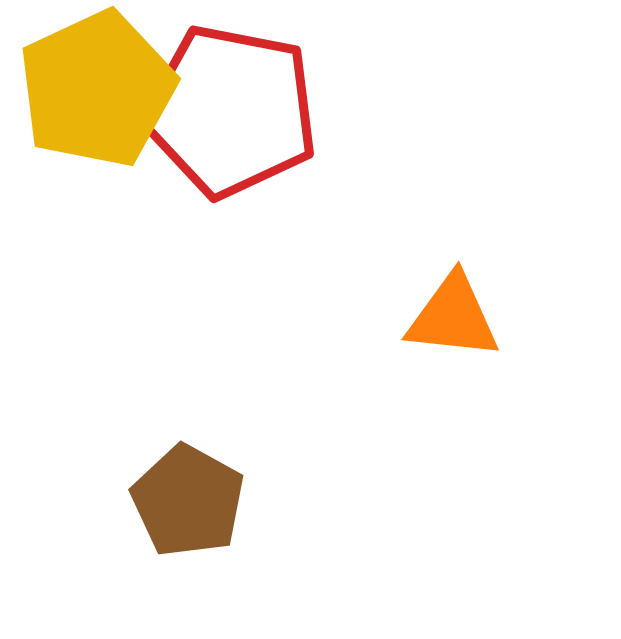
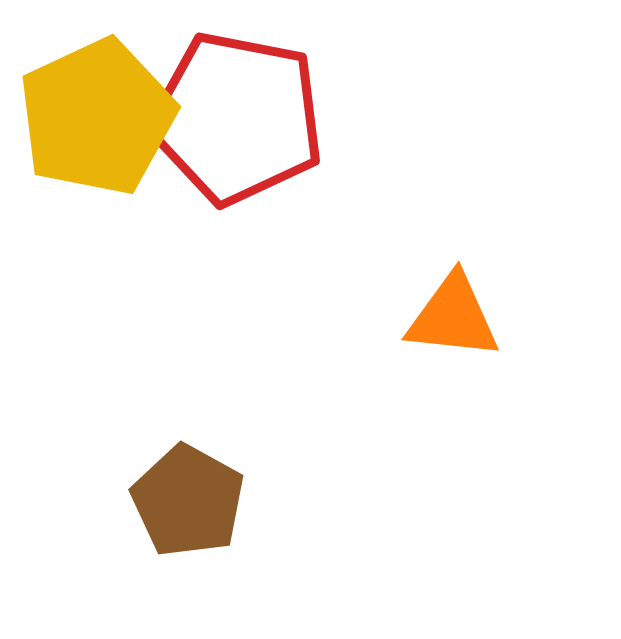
yellow pentagon: moved 28 px down
red pentagon: moved 6 px right, 7 px down
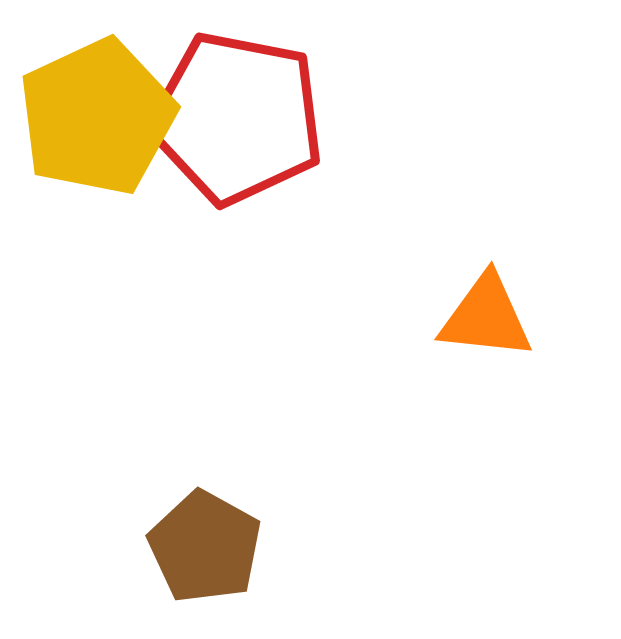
orange triangle: moved 33 px right
brown pentagon: moved 17 px right, 46 px down
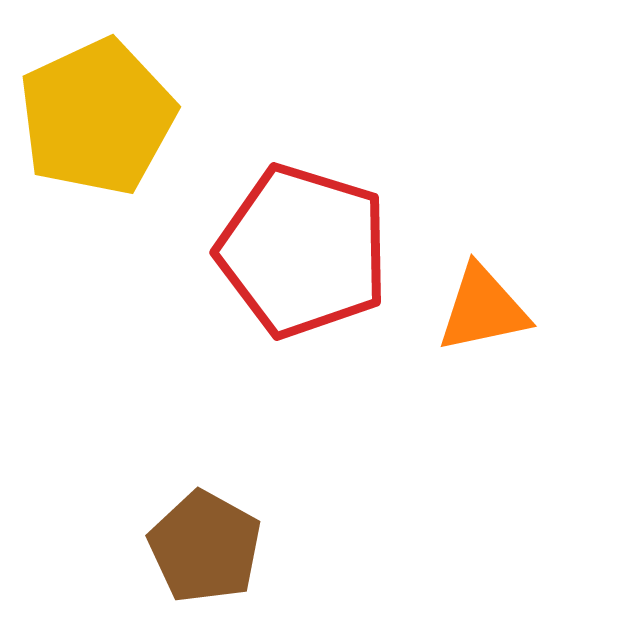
red pentagon: moved 66 px right, 133 px down; rotated 6 degrees clockwise
orange triangle: moved 3 px left, 8 px up; rotated 18 degrees counterclockwise
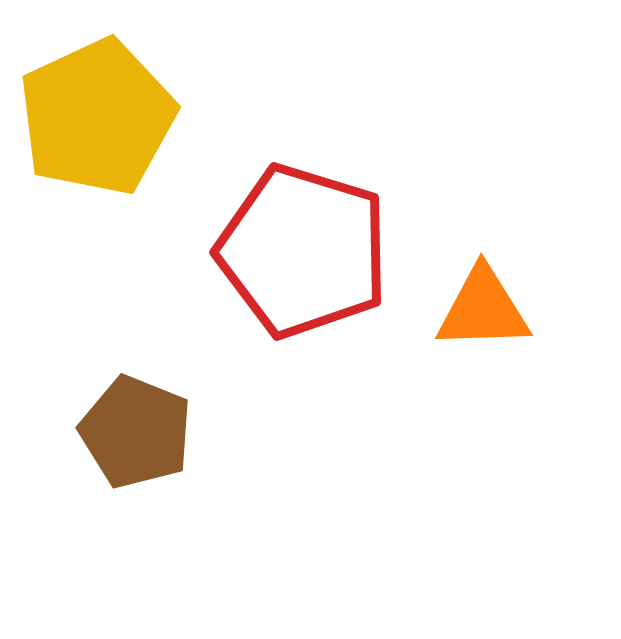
orange triangle: rotated 10 degrees clockwise
brown pentagon: moved 69 px left, 115 px up; rotated 7 degrees counterclockwise
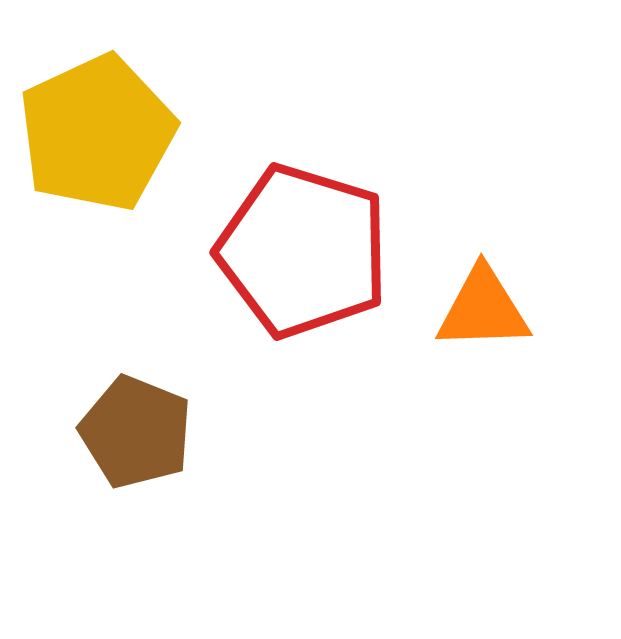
yellow pentagon: moved 16 px down
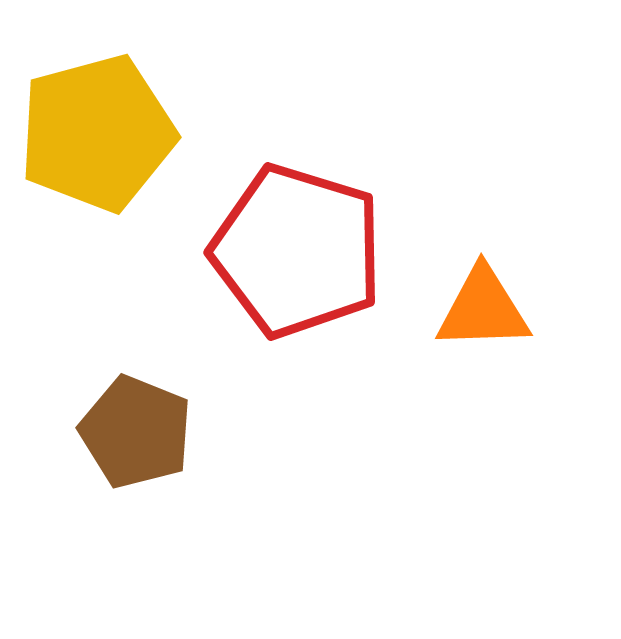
yellow pentagon: rotated 10 degrees clockwise
red pentagon: moved 6 px left
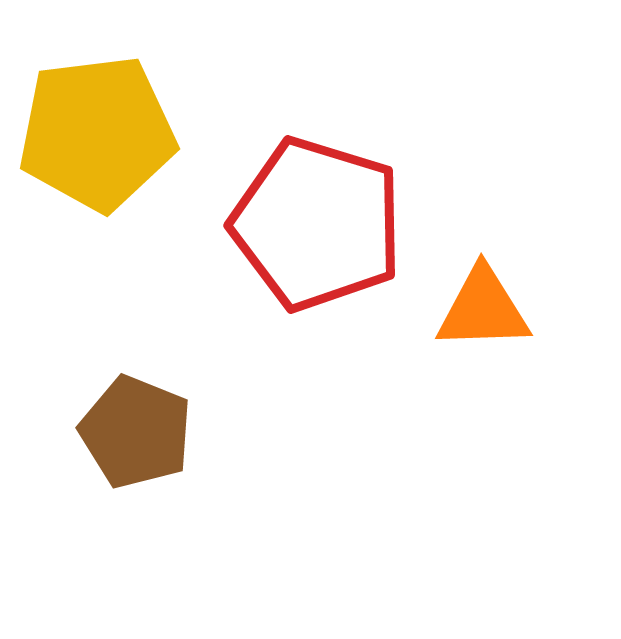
yellow pentagon: rotated 8 degrees clockwise
red pentagon: moved 20 px right, 27 px up
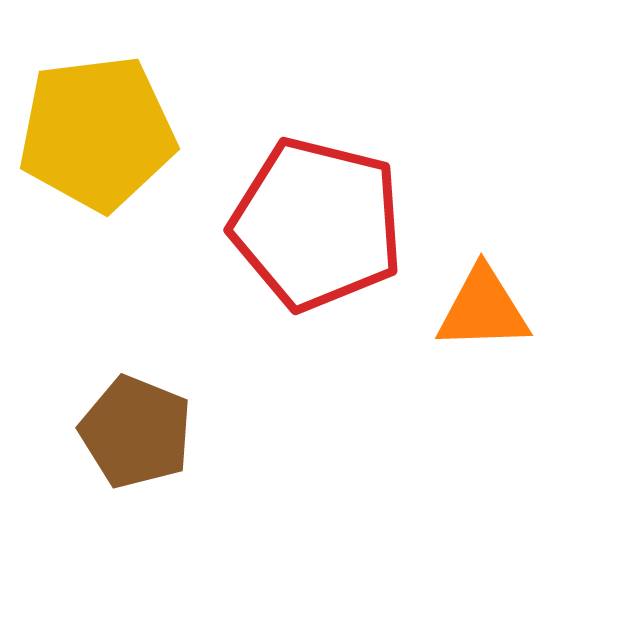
red pentagon: rotated 3 degrees counterclockwise
